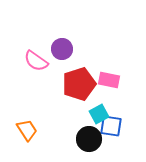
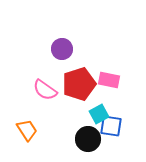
pink semicircle: moved 9 px right, 29 px down
black circle: moved 1 px left
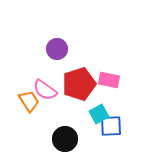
purple circle: moved 5 px left
blue square: rotated 10 degrees counterclockwise
orange trapezoid: moved 2 px right, 29 px up
black circle: moved 23 px left
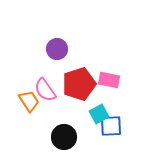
pink semicircle: rotated 20 degrees clockwise
black circle: moved 1 px left, 2 px up
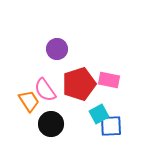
black circle: moved 13 px left, 13 px up
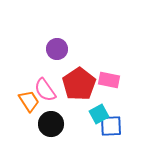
red pentagon: rotated 16 degrees counterclockwise
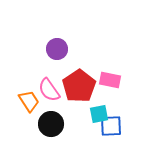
pink rectangle: moved 1 px right
red pentagon: moved 2 px down
pink semicircle: moved 4 px right
cyan square: rotated 18 degrees clockwise
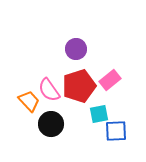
purple circle: moved 19 px right
pink rectangle: rotated 50 degrees counterclockwise
red pentagon: rotated 16 degrees clockwise
orange trapezoid: rotated 10 degrees counterclockwise
blue square: moved 5 px right, 5 px down
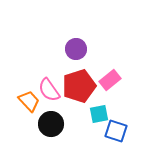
blue square: rotated 20 degrees clockwise
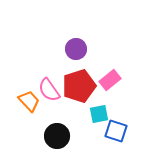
black circle: moved 6 px right, 12 px down
